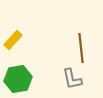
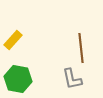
green hexagon: rotated 20 degrees clockwise
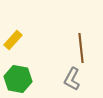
gray L-shape: rotated 40 degrees clockwise
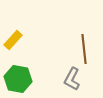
brown line: moved 3 px right, 1 px down
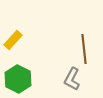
green hexagon: rotated 16 degrees clockwise
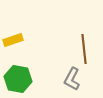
yellow rectangle: rotated 30 degrees clockwise
green hexagon: rotated 16 degrees counterclockwise
